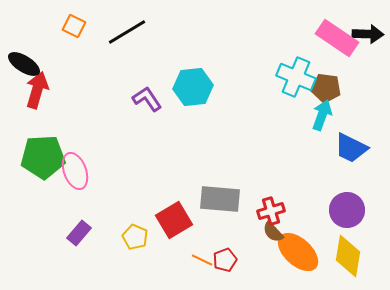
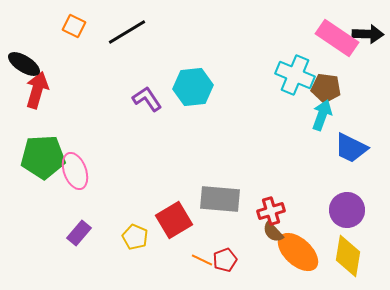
cyan cross: moved 1 px left, 2 px up
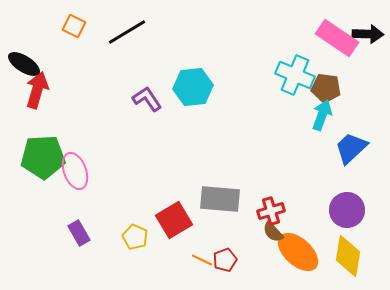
blue trapezoid: rotated 111 degrees clockwise
purple rectangle: rotated 70 degrees counterclockwise
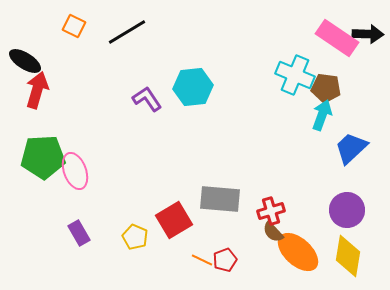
black ellipse: moved 1 px right, 3 px up
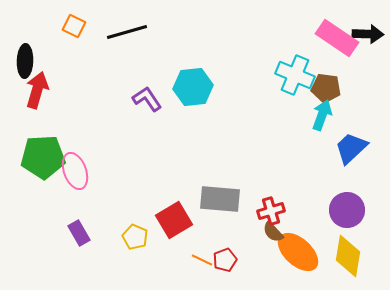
black line: rotated 15 degrees clockwise
black ellipse: rotated 60 degrees clockwise
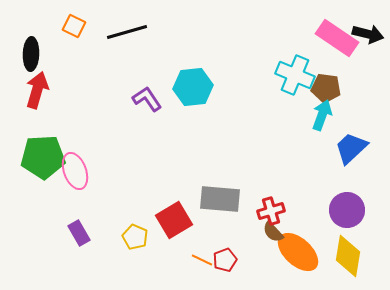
black arrow: rotated 12 degrees clockwise
black ellipse: moved 6 px right, 7 px up
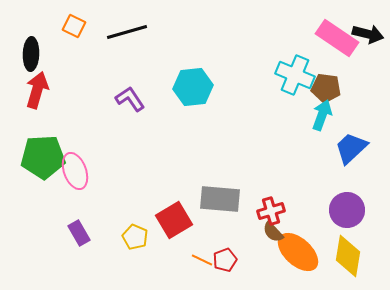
purple L-shape: moved 17 px left
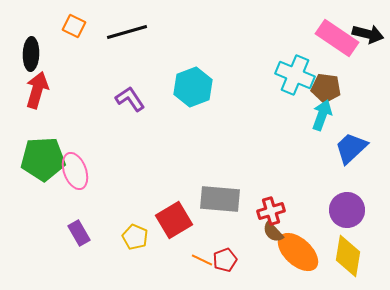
cyan hexagon: rotated 15 degrees counterclockwise
green pentagon: moved 2 px down
